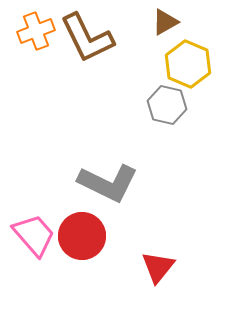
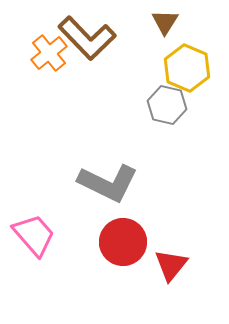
brown triangle: rotated 28 degrees counterclockwise
orange cross: moved 13 px right, 22 px down; rotated 18 degrees counterclockwise
brown L-shape: rotated 18 degrees counterclockwise
yellow hexagon: moved 1 px left, 4 px down
red circle: moved 41 px right, 6 px down
red triangle: moved 13 px right, 2 px up
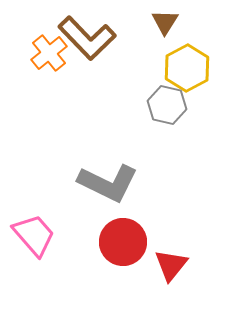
yellow hexagon: rotated 9 degrees clockwise
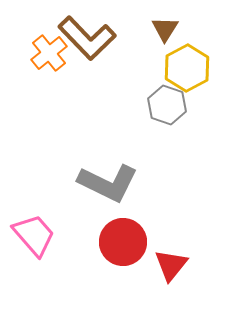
brown triangle: moved 7 px down
gray hexagon: rotated 6 degrees clockwise
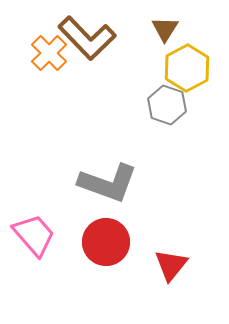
orange cross: rotated 6 degrees counterclockwise
gray L-shape: rotated 6 degrees counterclockwise
red circle: moved 17 px left
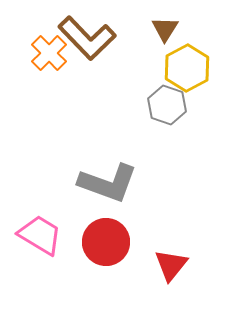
pink trapezoid: moved 6 px right; rotated 18 degrees counterclockwise
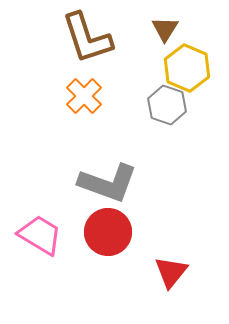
brown L-shape: rotated 26 degrees clockwise
orange cross: moved 35 px right, 43 px down
yellow hexagon: rotated 9 degrees counterclockwise
red circle: moved 2 px right, 10 px up
red triangle: moved 7 px down
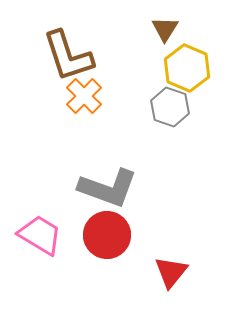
brown L-shape: moved 19 px left, 18 px down
gray hexagon: moved 3 px right, 2 px down
gray L-shape: moved 5 px down
red circle: moved 1 px left, 3 px down
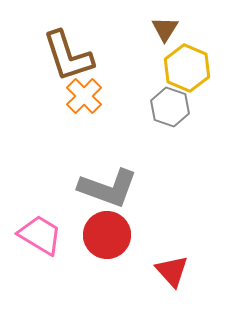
red triangle: moved 1 px right, 1 px up; rotated 21 degrees counterclockwise
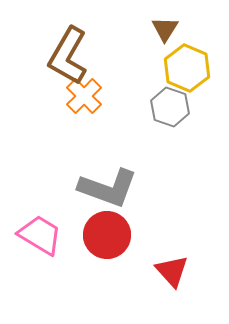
brown L-shape: rotated 48 degrees clockwise
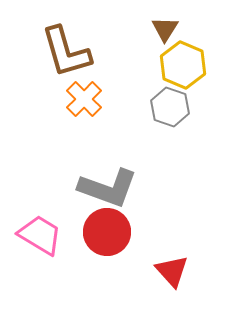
brown L-shape: moved 2 px left, 4 px up; rotated 46 degrees counterclockwise
yellow hexagon: moved 4 px left, 3 px up
orange cross: moved 3 px down
red circle: moved 3 px up
